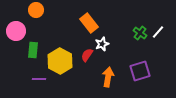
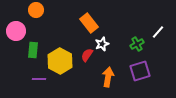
green cross: moved 3 px left, 11 px down; rotated 24 degrees clockwise
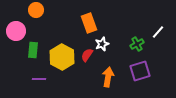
orange rectangle: rotated 18 degrees clockwise
yellow hexagon: moved 2 px right, 4 px up
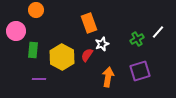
green cross: moved 5 px up
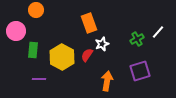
orange arrow: moved 1 px left, 4 px down
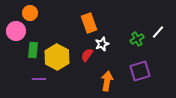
orange circle: moved 6 px left, 3 px down
yellow hexagon: moved 5 px left
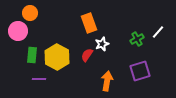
pink circle: moved 2 px right
green rectangle: moved 1 px left, 5 px down
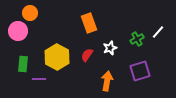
white star: moved 8 px right, 4 px down
green rectangle: moved 9 px left, 9 px down
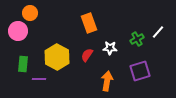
white star: rotated 24 degrees clockwise
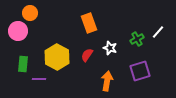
white star: rotated 16 degrees clockwise
